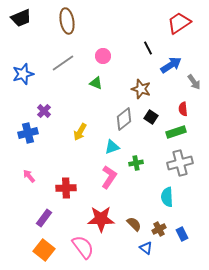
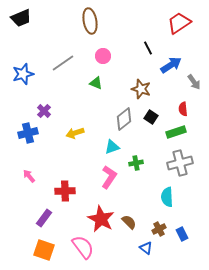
brown ellipse: moved 23 px right
yellow arrow: moved 5 px left, 1 px down; rotated 42 degrees clockwise
red cross: moved 1 px left, 3 px down
red star: rotated 28 degrees clockwise
brown semicircle: moved 5 px left, 2 px up
orange square: rotated 20 degrees counterclockwise
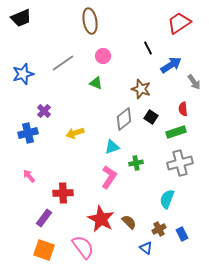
red cross: moved 2 px left, 2 px down
cyan semicircle: moved 2 px down; rotated 24 degrees clockwise
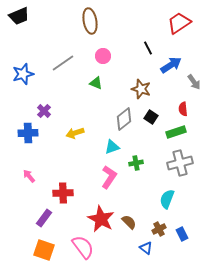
black trapezoid: moved 2 px left, 2 px up
blue cross: rotated 12 degrees clockwise
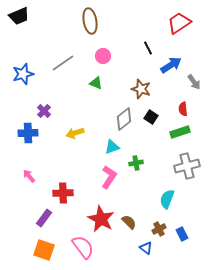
green rectangle: moved 4 px right
gray cross: moved 7 px right, 3 px down
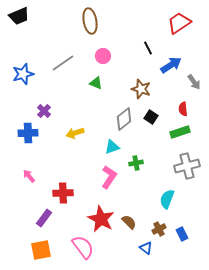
orange square: moved 3 px left; rotated 30 degrees counterclockwise
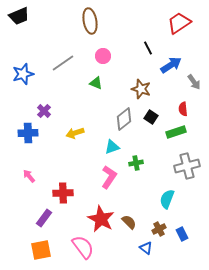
green rectangle: moved 4 px left
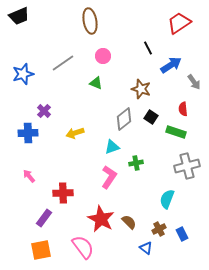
green rectangle: rotated 36 degrees clockwise
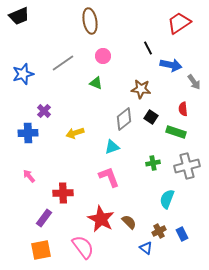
blue arrow: rotated 45 degrees clockwise
brown star: rotated 12 degrees counterclockwise
green cross: moved 17 px right
pink L-shape: rotated 55 degrees counterclockwise
brown cross: moved 2 px down
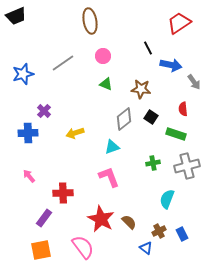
black trapezoid: moved 3 px left
green triangle: moved 10 px right, 1 px down
green rectangle: moved 2 px down
